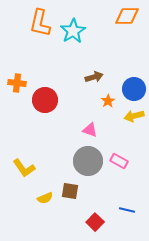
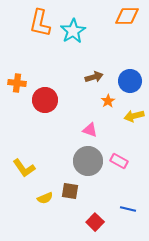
blue circle: moved 4 px left, 8 px up
blue line: moved 1 px right, 1 px up
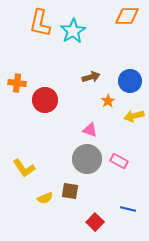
brown arrow: moved 3 px left
gray circle: moved 1 px left, 2 px up
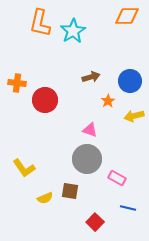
pink rectangle: moved 2 px left, 17 px down
blue line: moved 1 px up
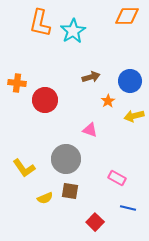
gray circle: moved 21 px left
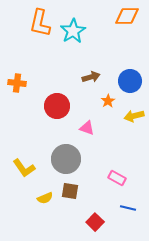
red circle: moved 12 px right, 6 px down
pink triangle: moved 3 px left, 2 px up
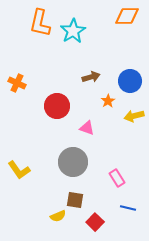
orange cross: rotated 18 degrees clockwise
gray circle: moved 7 px right, 3 px down
yellow L-shape: moved 5 px left, 2 px down
pink rectangle: rotated 30 degrees clockwise
brown square: moved 5 px right, 9 px down
yellow semicircle: moved 13 px right, 18 px down
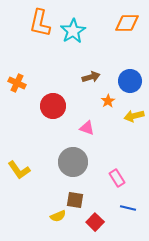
orange diamond: moved 7 px down
red circle: moved 4 px left
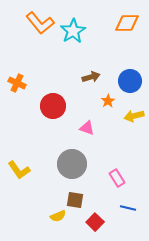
orange L-shape: rotated 52 degrees counterclockwise
gray circle: moved 1 px left, 2 px down
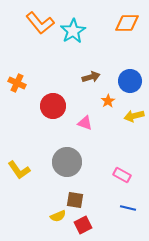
pink triangle: moved 2 px left, 5 px up
gray circle: moved 5 px left, 2 px up
pink rectangle: moved 5 px right, 3 px up; rotated 30 degrees counterclockwise
red square: moved 12 px left, 3 px down; rotated 18 degrees clockwise
